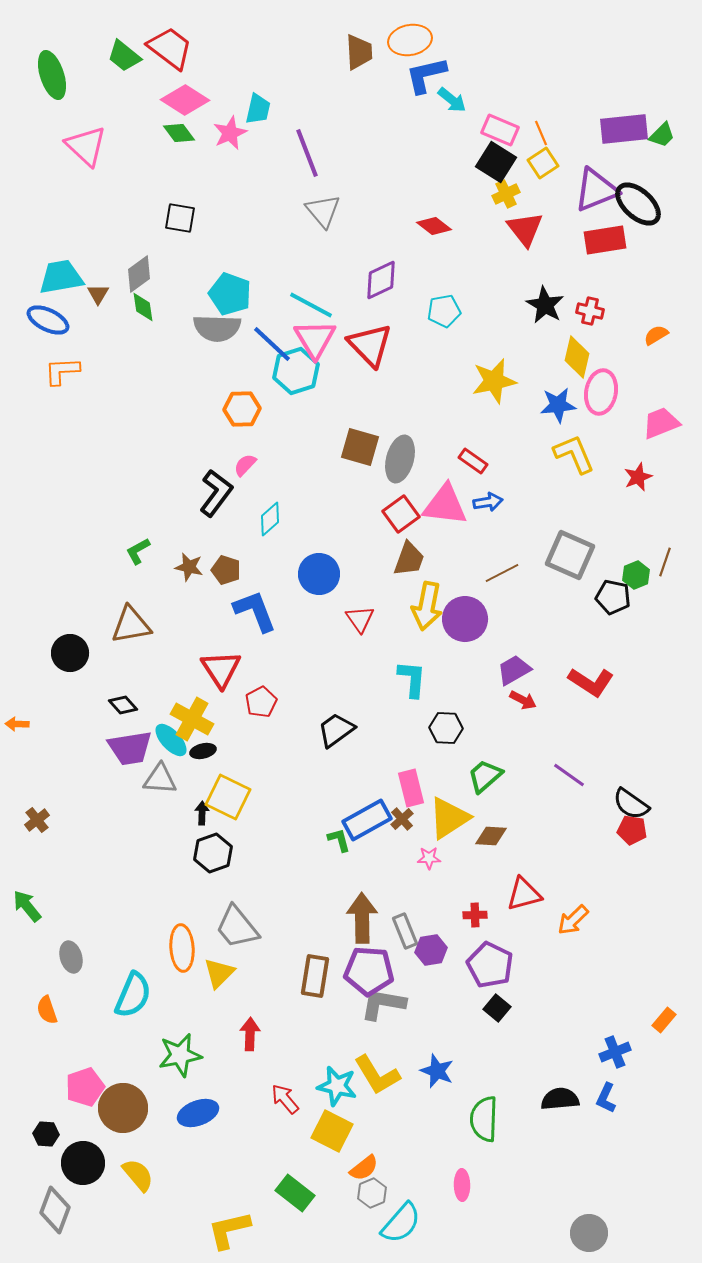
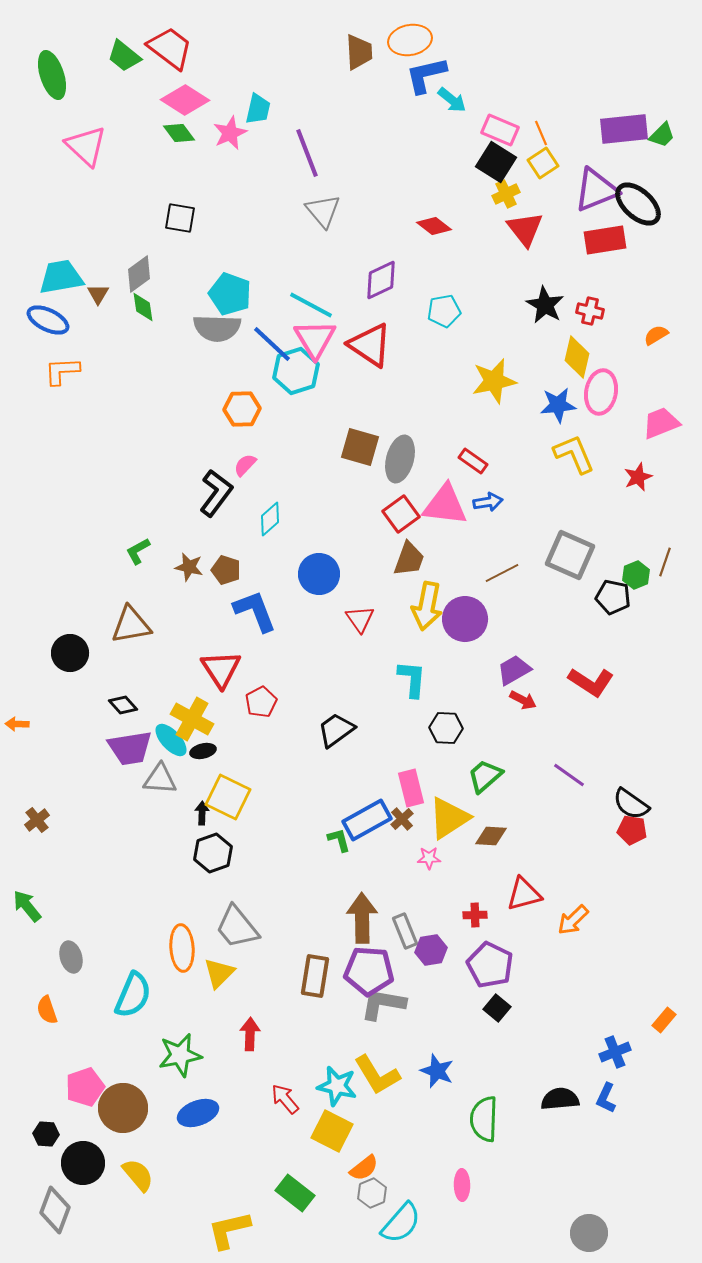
red triangle at (370, 345): rotated 12 degrees counterclockwise
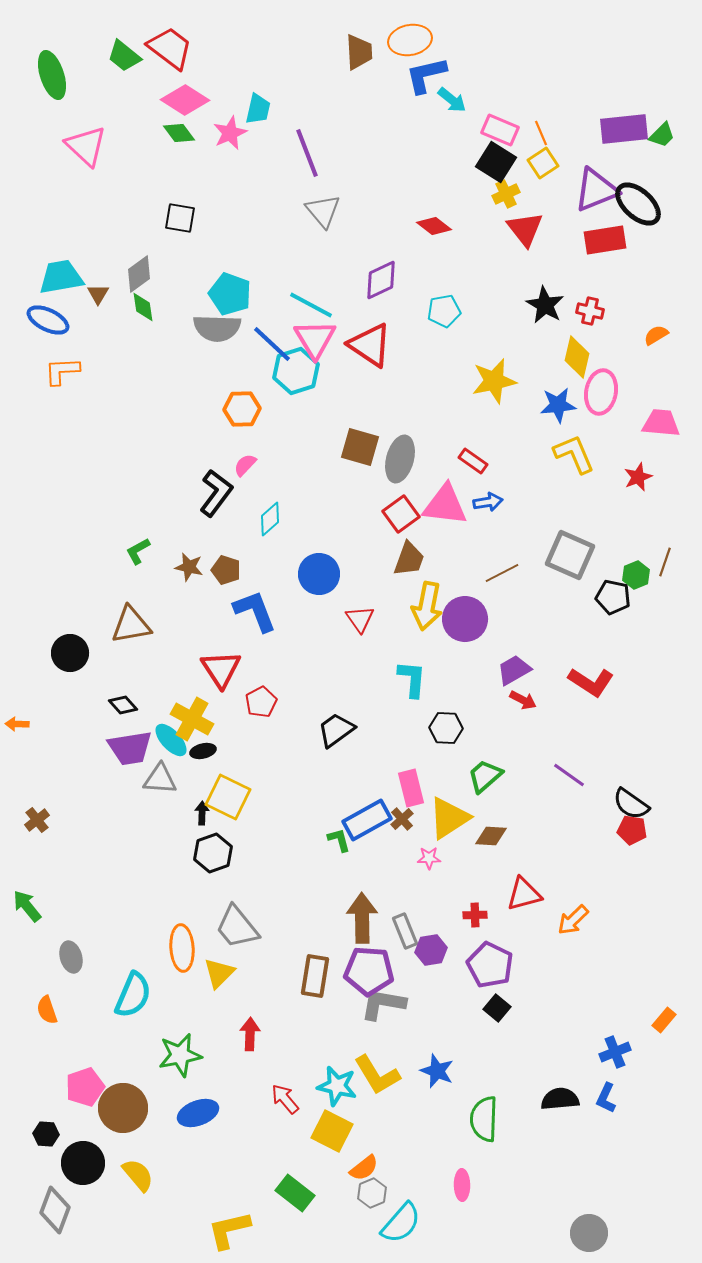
pink trapezoid at (661, 423): rotated 27 degrees clockwise
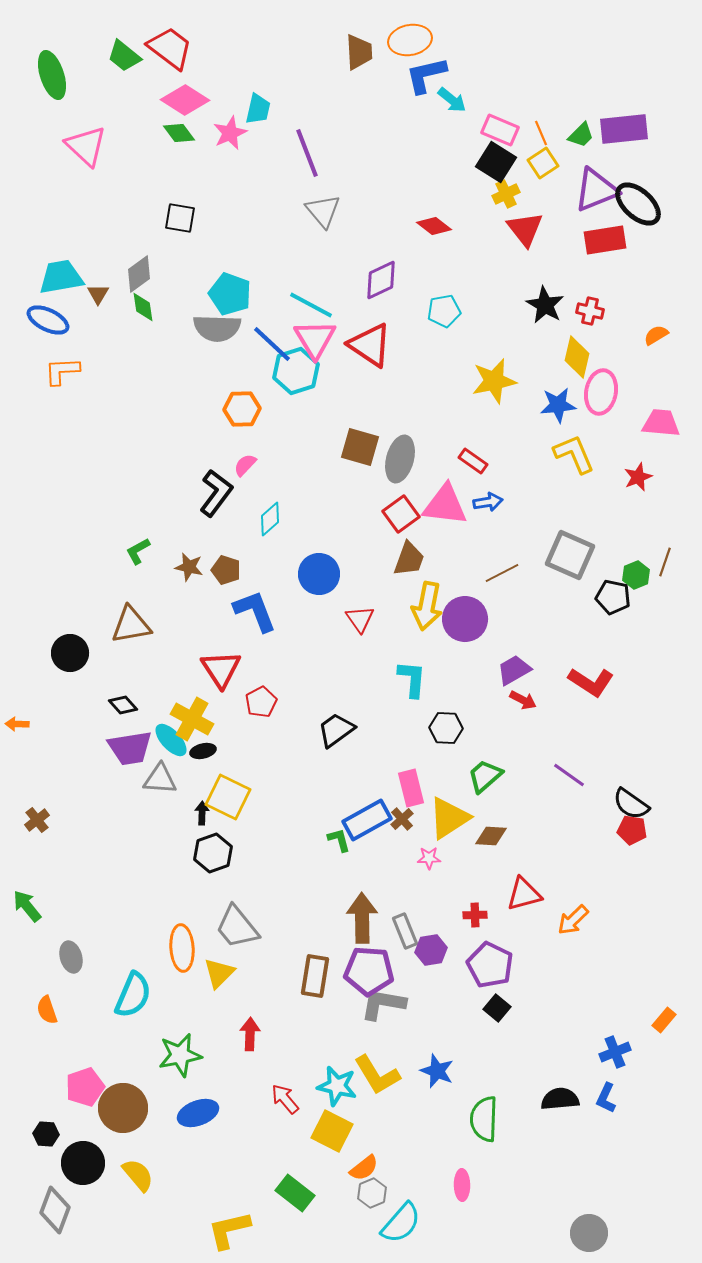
green trapezoid at (662, 135): moved 81 px left
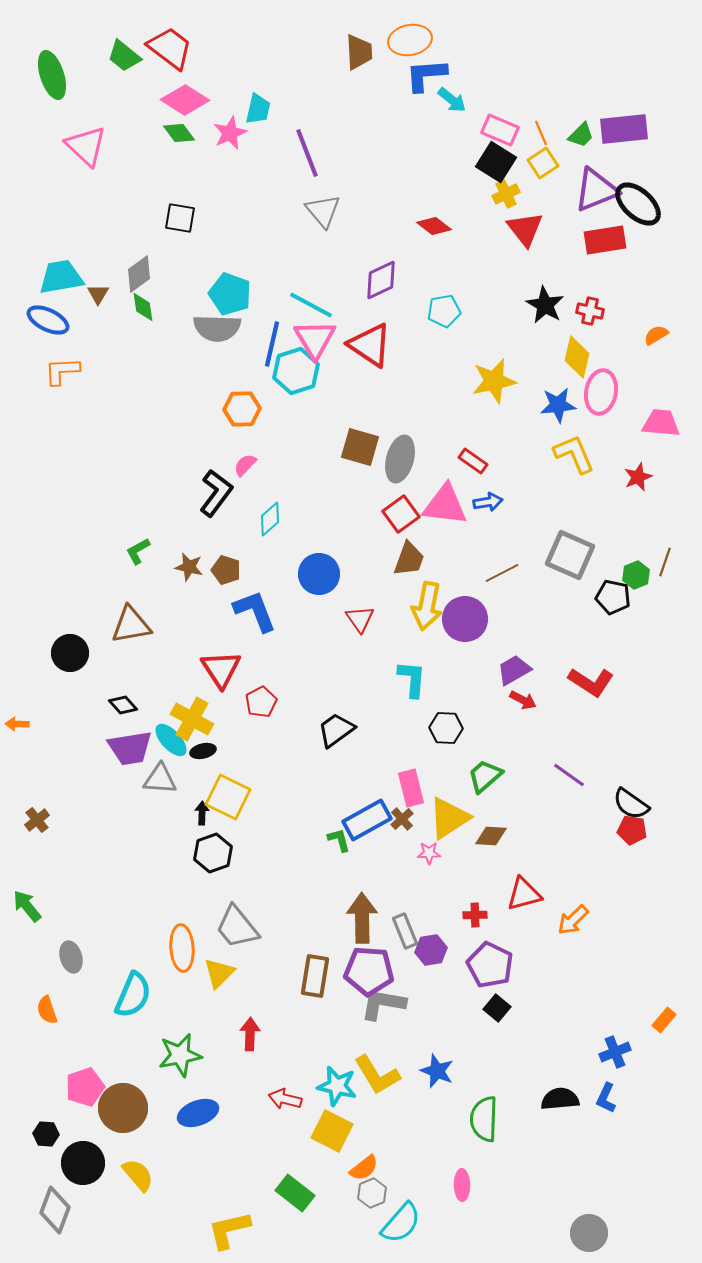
blue L-shape at (426, 75): rotated 9 degrees clockwise
blue line at (272, 344): rotated 60 degrees clockwise
pink star at (429, 858): moved 5 px up
red arrow at (285, 1099): rotated 36 degrees counterclockwise
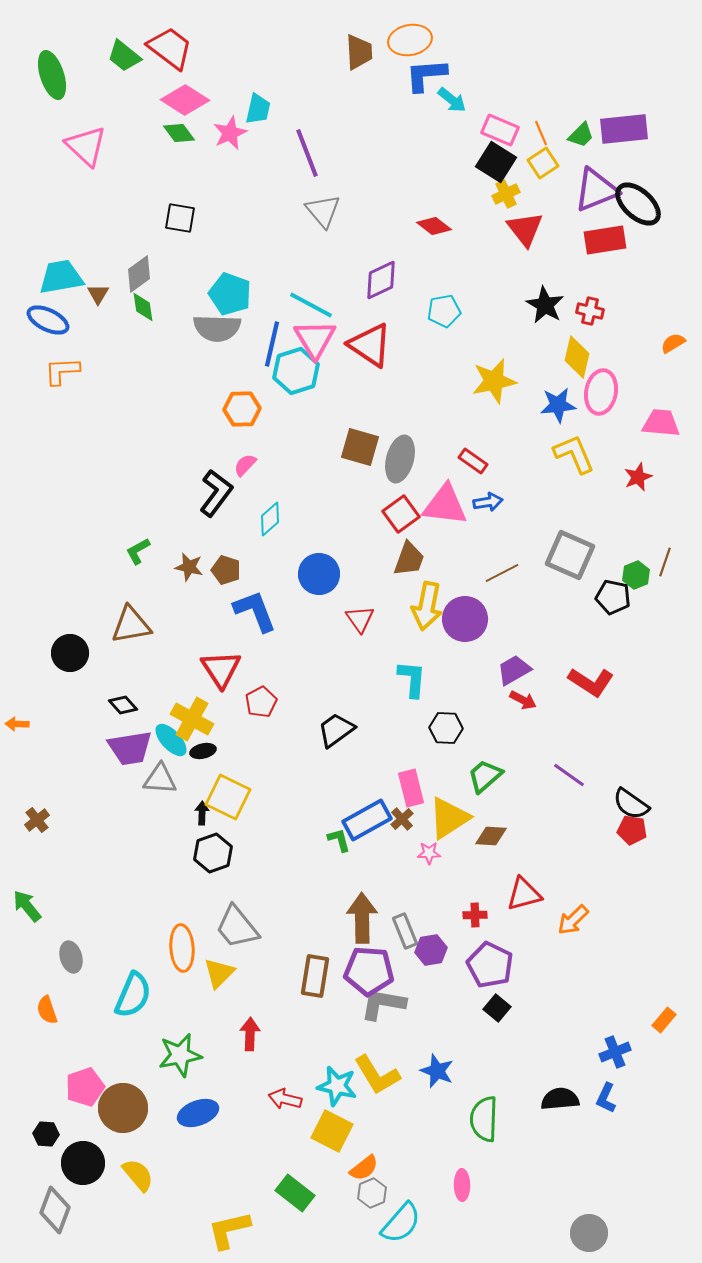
orange semicircle at (656, 335): moved 17 px right, 8 px down
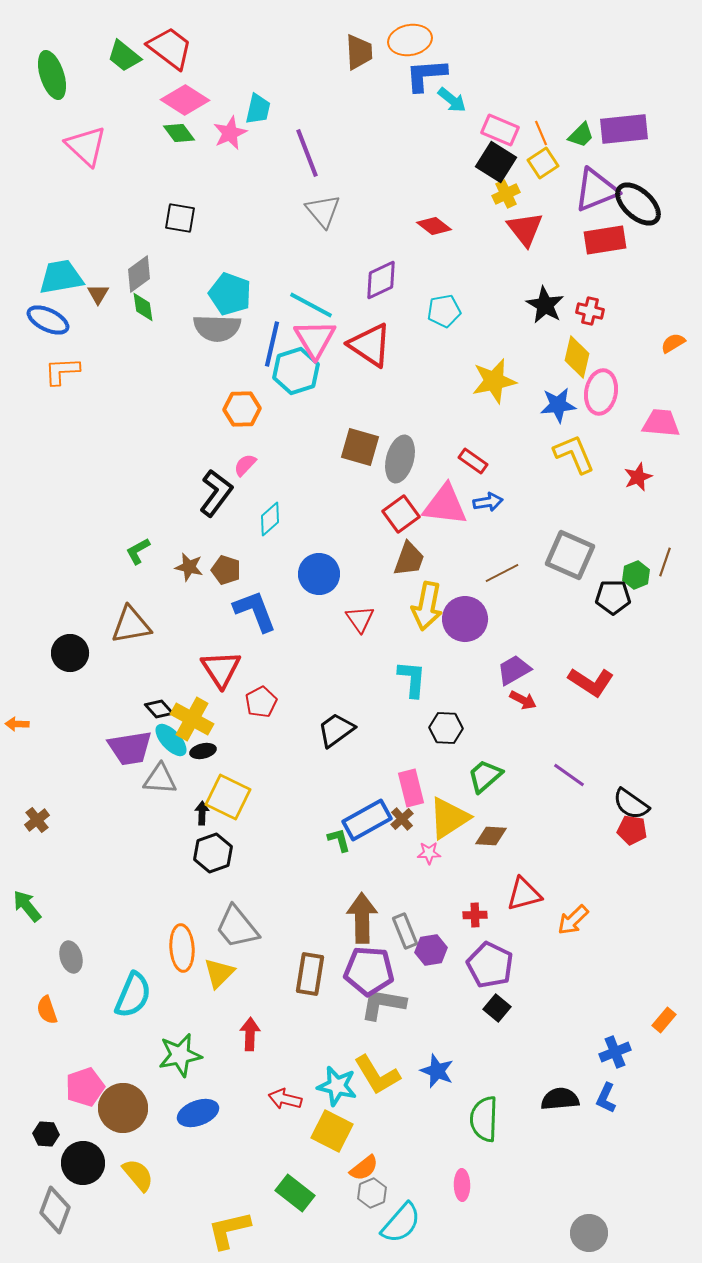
black pentagon at (613, 597): rotated 12 degrees counterclockwise
black diamond at (123, 705): moved 36 px right, 4 px down
brown rectangle at (315, 976): moved 5 px left, 2 px up
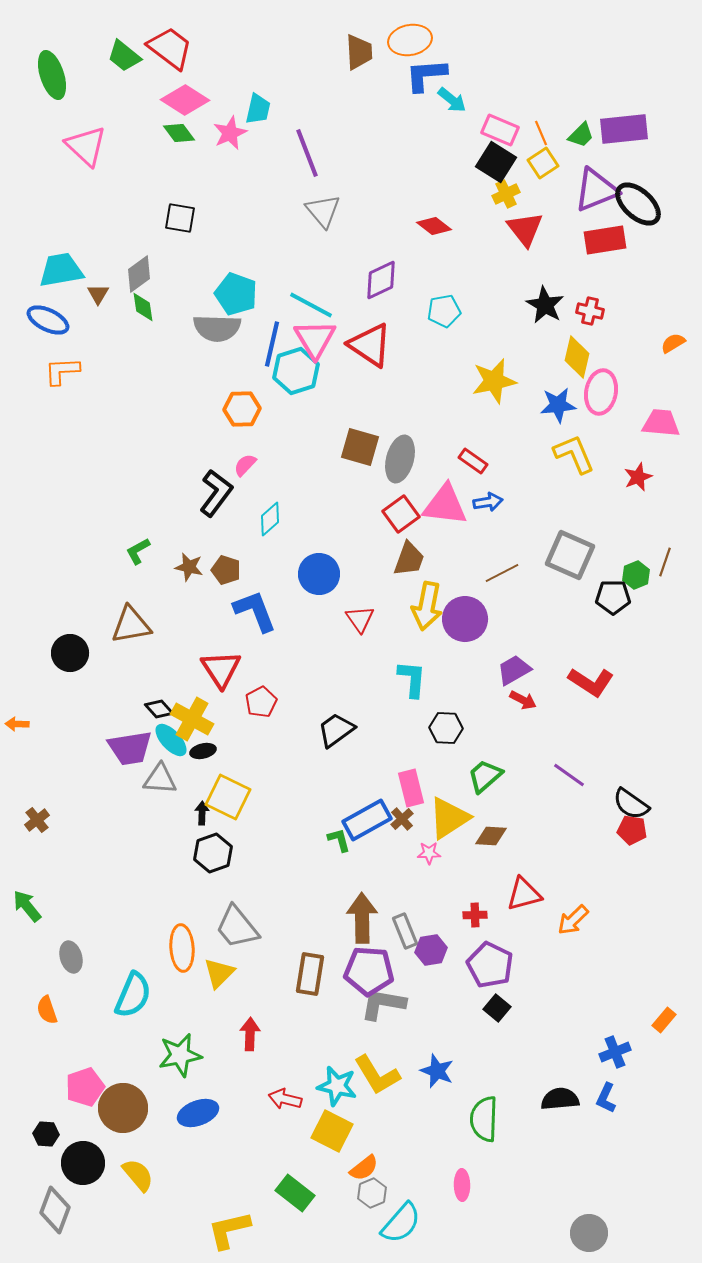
cyan trapezoid at (61, 277): moved 7 px up
cyan pentagon at (230, 294): moved 6 px right
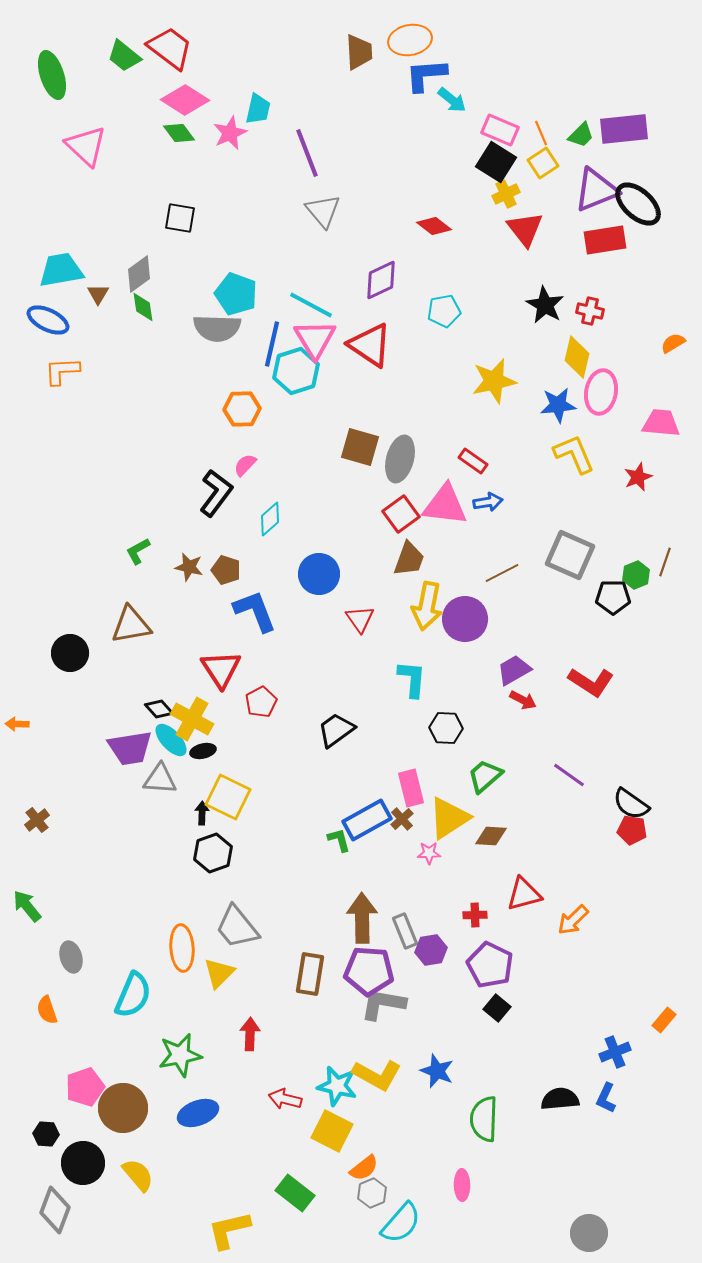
yellow L-shape at (377, 1075): rotated 30 degrees counterclockwise
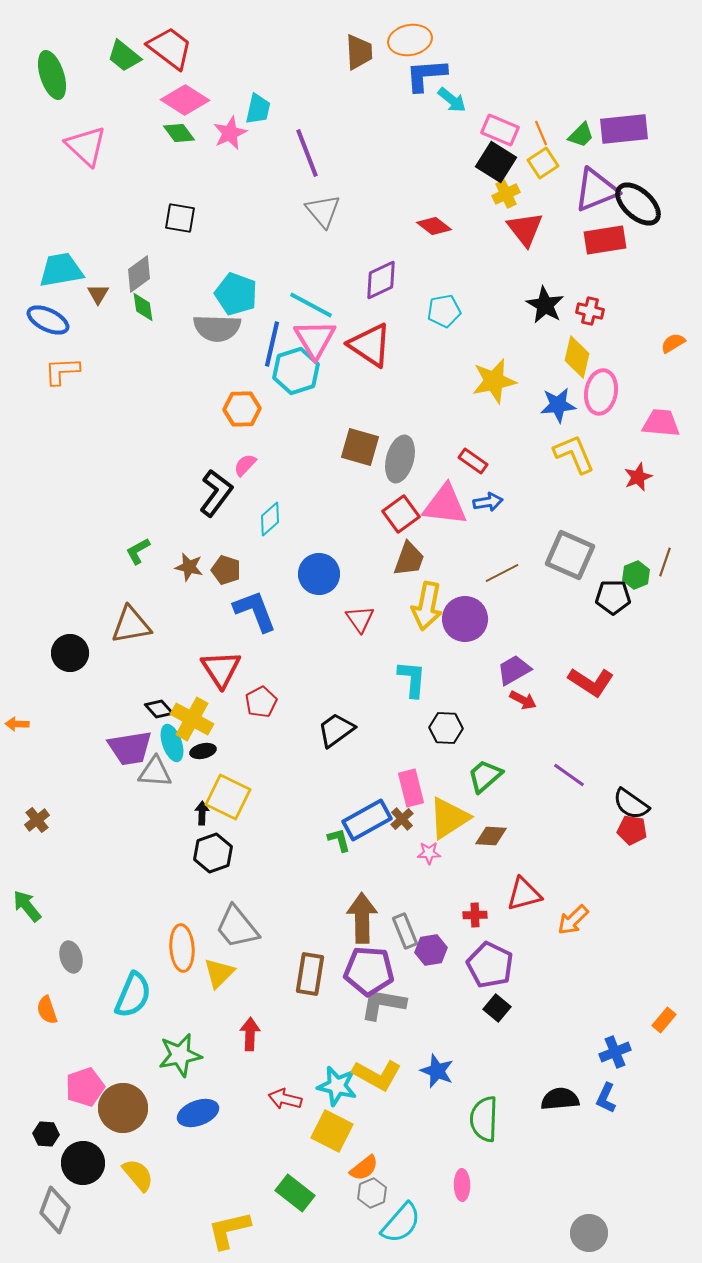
cyan ellipse at (171, 740): moved 1 px right, 3 px down; rotated 24 degrees clockwise
gray triangle at (160, 779): moved 5 px left, 7 px up
